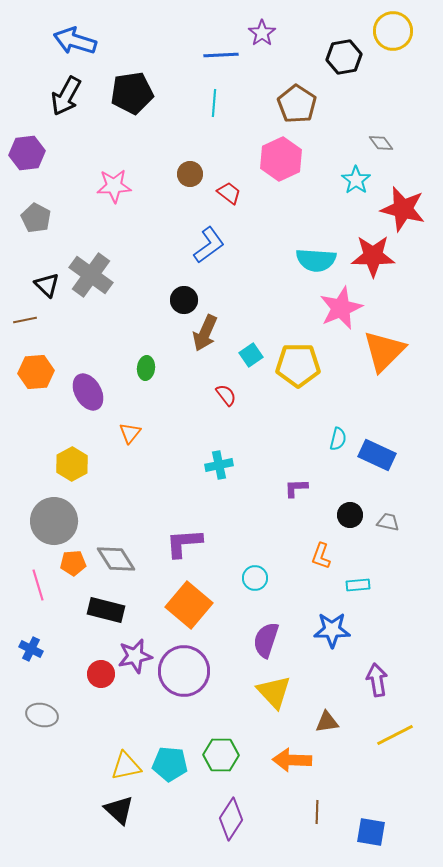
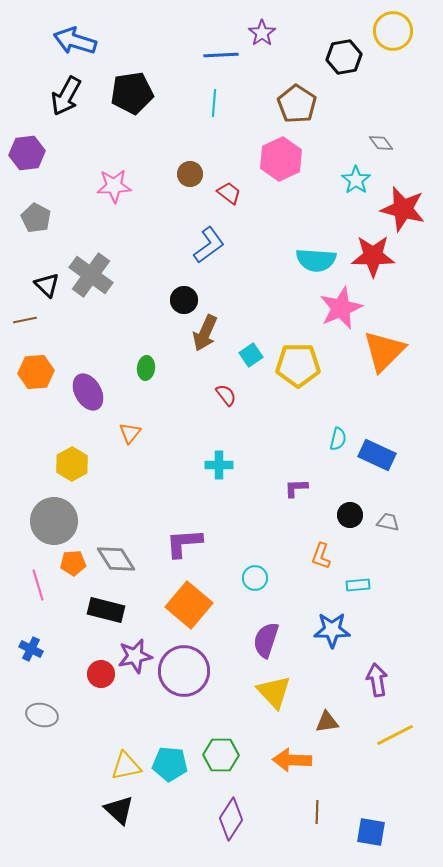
cyan cross at (219, 465): rotated 12 degrees clockwise
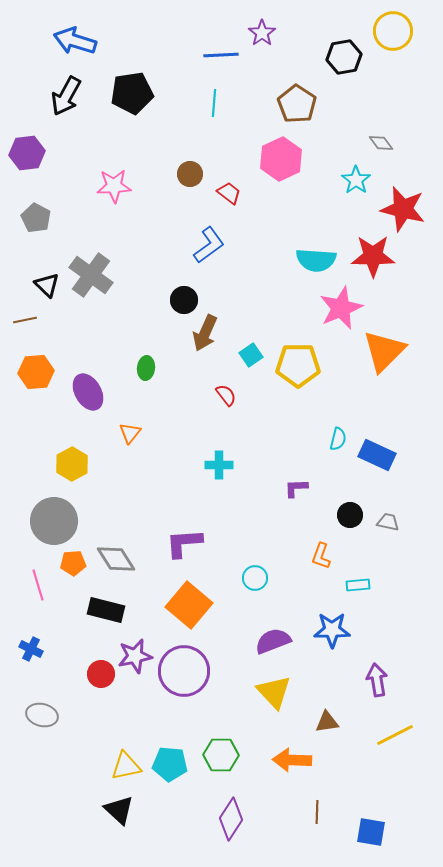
purple semicircle at (266, 640): moved 7 px right, 1 px down; rotated 51 degrees clockwise
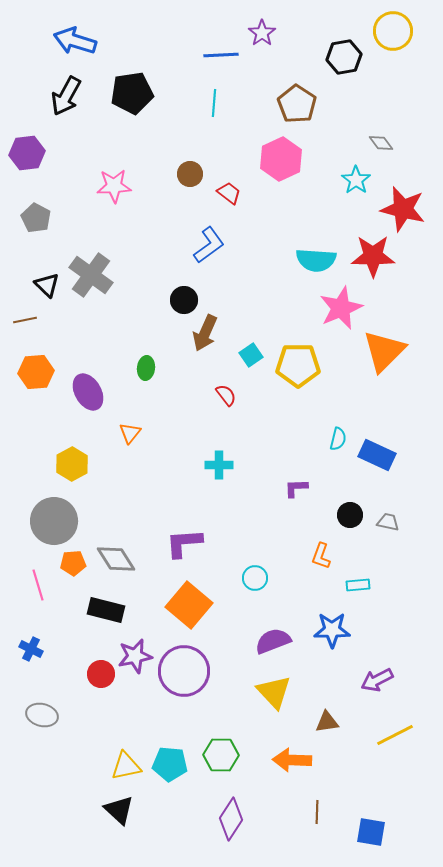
purple arrow at (377, 680): rotated 108 degrees counterclockwise
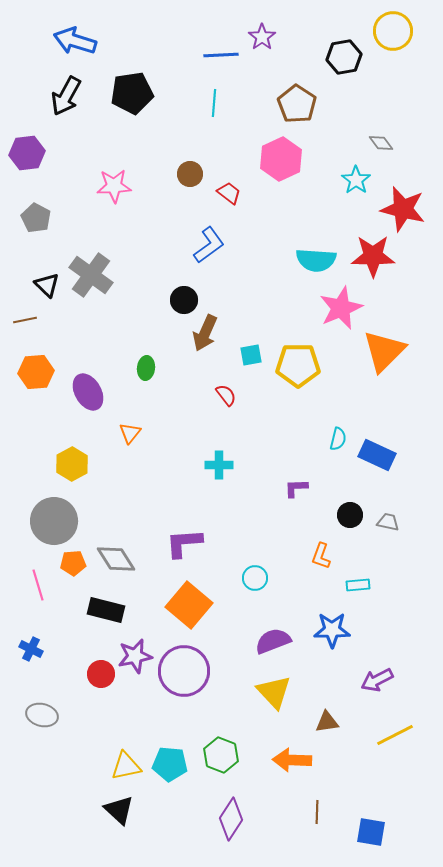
purple star at (262, 33): moved 4 px down
cyan square at (251, 355): rotated 25 degrees clockwise
green hexagon at (221, 755): rotated 20 degrees clockwise
